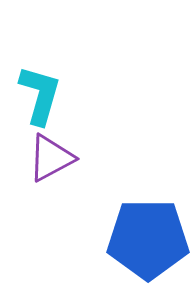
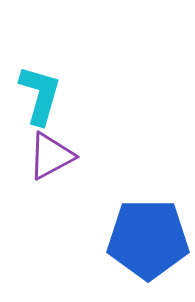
purple triangle: moved 2 px up
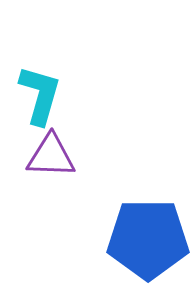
purple triangle: rotated 30 degrees clockwise
